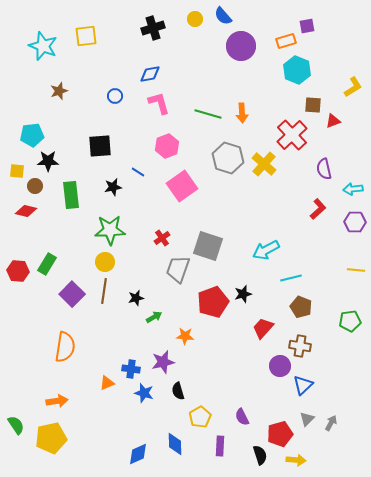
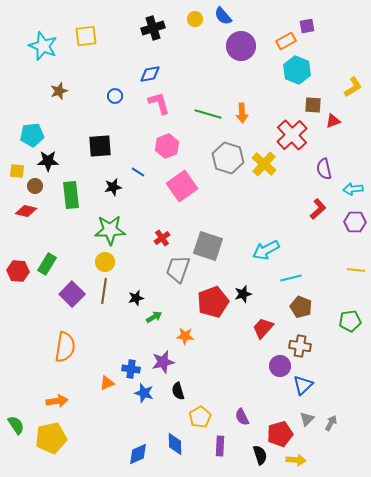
orange rectangle at (286, 41): rotated 12 degrees counterclockwise
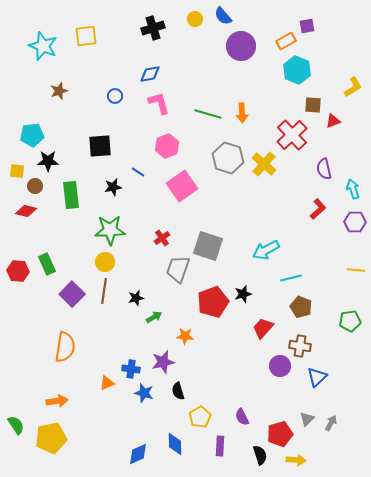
cyan arrow at (353, 189): rotated 78 degrees clockwise
green rectangle at (47, 264): rotated 55 degrees counterclockwise
blue triangle at (303, 385): moved 14 px right, 8 px up
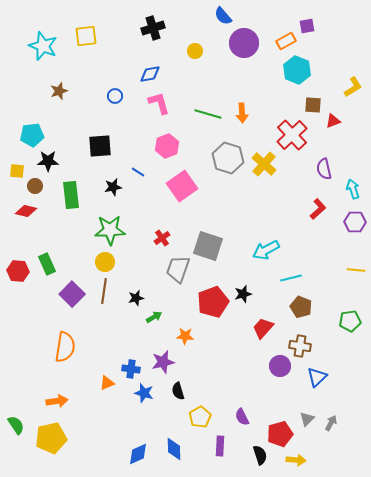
yellow circle at (195, 19): moved 32 px down
purple circle at (241, 46): moved 3 px right, 3 px up
blue diamond at (175, 444): moved 1 px left, 5 px down
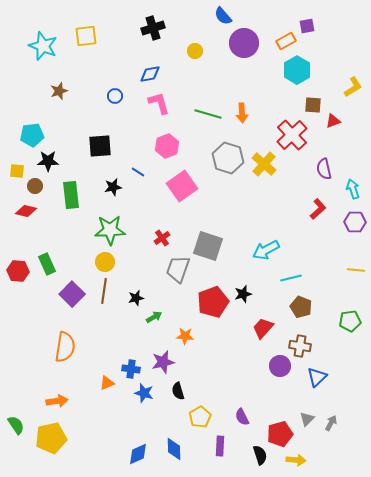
cyan hexagon at (297, 70): rotated 8 degrees clockwise
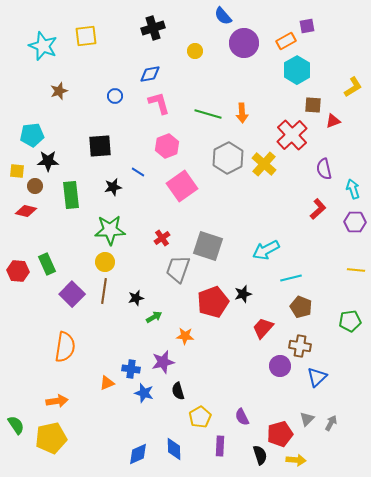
gray hexagon at (228, 158): rotated 16 degrees clockwise
